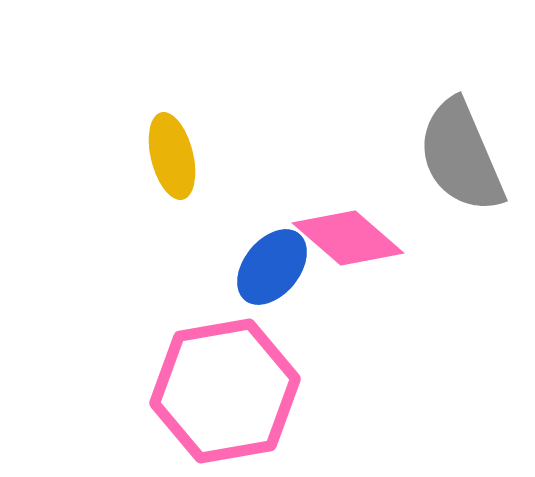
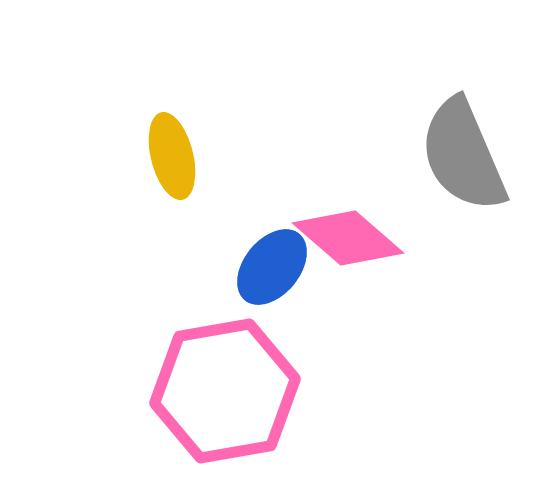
gray semicircle: moved 2 px right, 1 px up
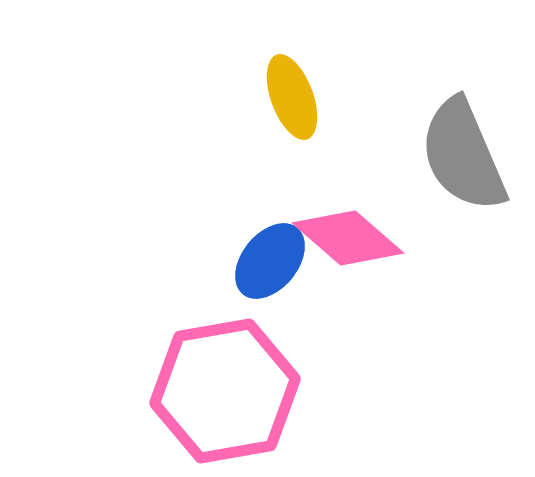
yellow ellipse: moved 120 px right, 59 px up; rotated 6 degrees counterclockwise
blue ellipse: moved 2 px left, 6 px up
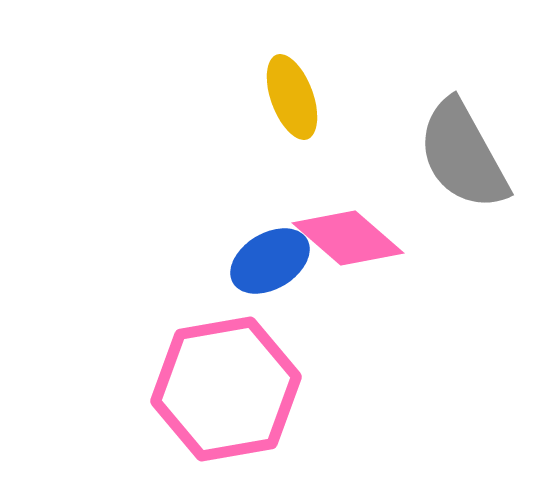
gray semicircle: rotated 6 degrees counterclockwise
blue ellipse: rotated 20 degrees clockwise
pink hexagon: moved 1 px right, 2 px up
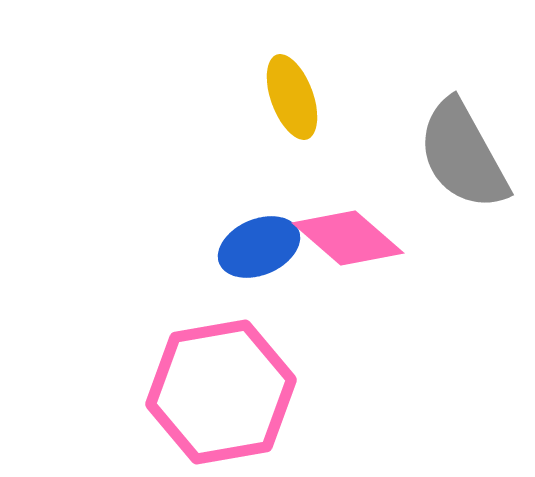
blue ellipse: moved 11 px left, 14 px up; rotated 8 degrees clockwise
pink hexagon: moved 5 px left, 3 px down
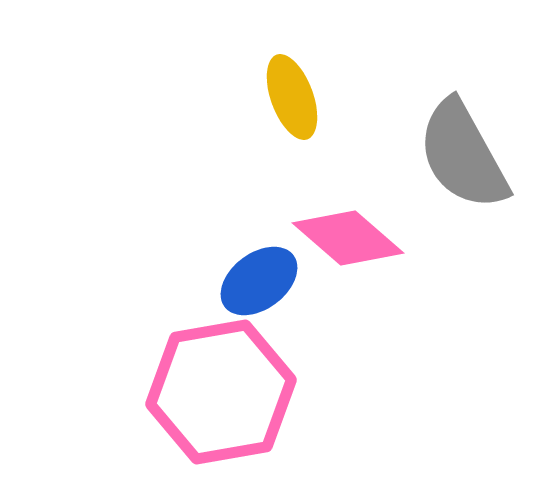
blue ellipse: moved 34 px down; rotated 14 degrees counterclockwise
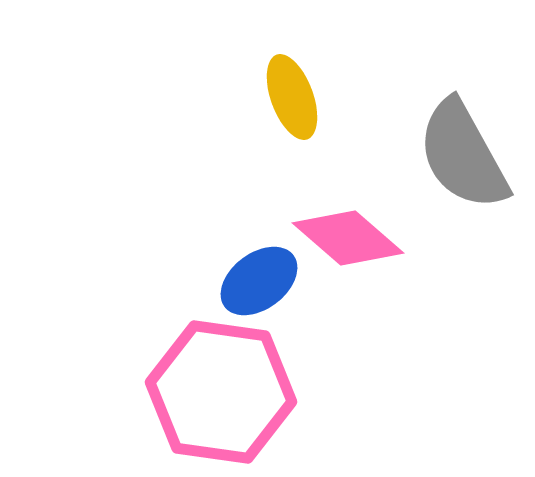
pink hexagon: rotated 18 degrees clockwise
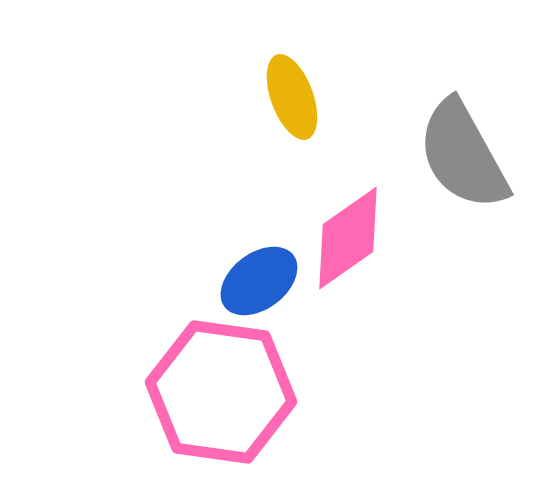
pink diamond: rotated 76 degrees counterclockwise
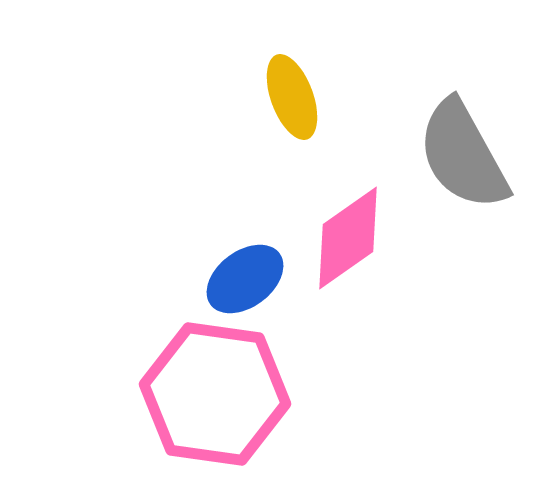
blue ellipse: moved 14 px left, 2 px up
pink hexagon: moved 6 px left, 2 px down
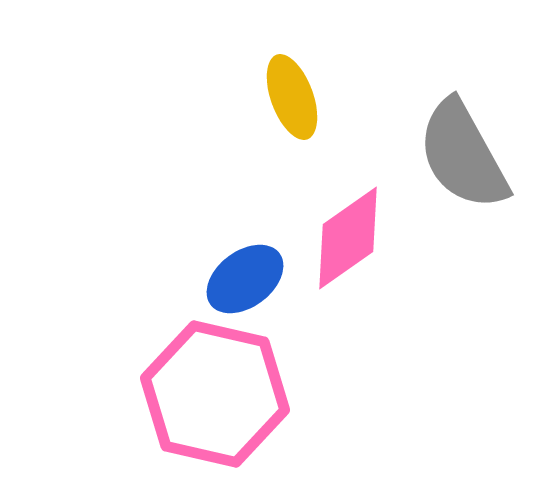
pink hexagon: rotated 5 degrees clockwise
